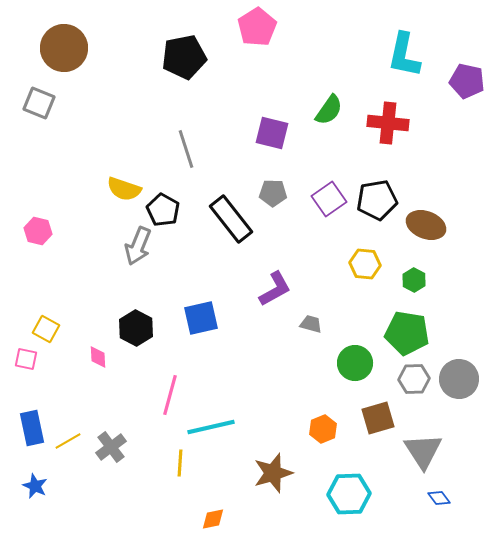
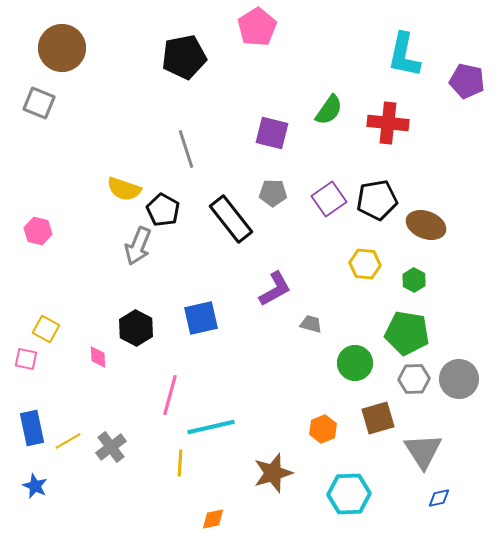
brown circle at (64, 48): moved 2 px left
blue diamond at (439, 498): rotated 65 degrees counterclockwise
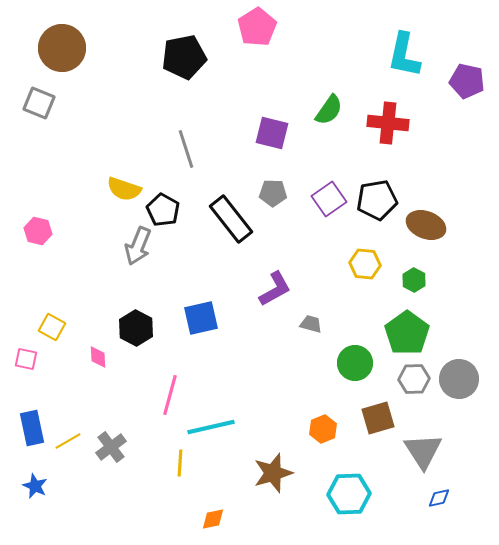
yellow square at (46, 329): moved 6 px right, 2 px up
green pentagon at (407, 333): rotated 27 degrees clockwise
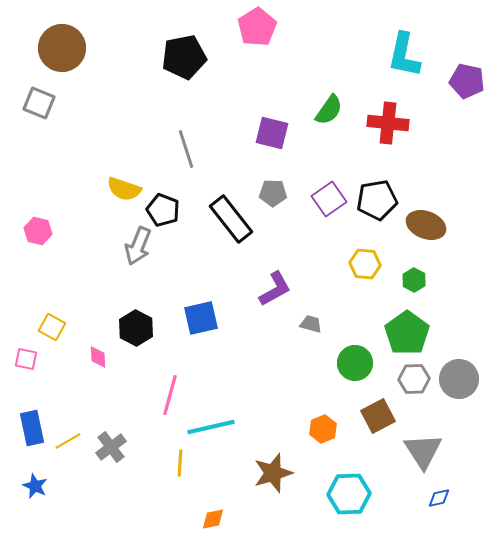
black pentagon at (163, 210): rotated 8 degrees counterclockwise
brown square at (378, 418): moved 2 px up; rotated 12 degrees counterclockwise
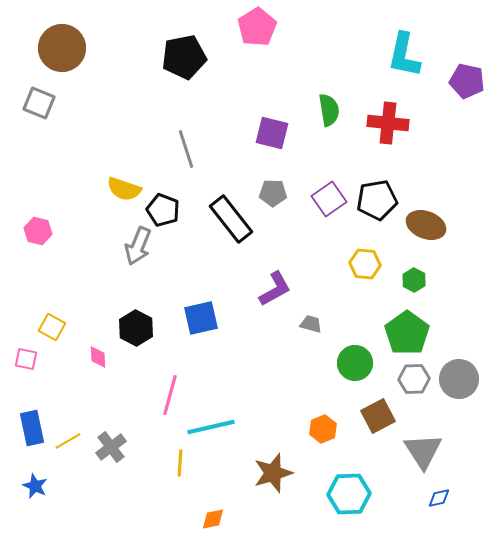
green semicircle at (329, 110): rotated 44 degrees counterclockwise
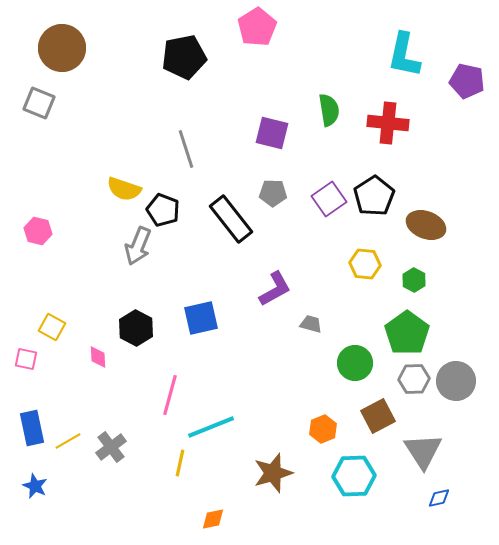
black pentagon at (377, 200): moved 3 px left, 4 px up; rotated 24 degrees counterclockwise
gray circle at (459, 379): moved 3 px left, 2 px down
cyan line at (211, 427): rotated 9 degrees counterclockwise
yellow line at (180, 463): rotated 8 degrees clockwise
cyan hexagon at (349, 494): moved 5 px right, 18 px up
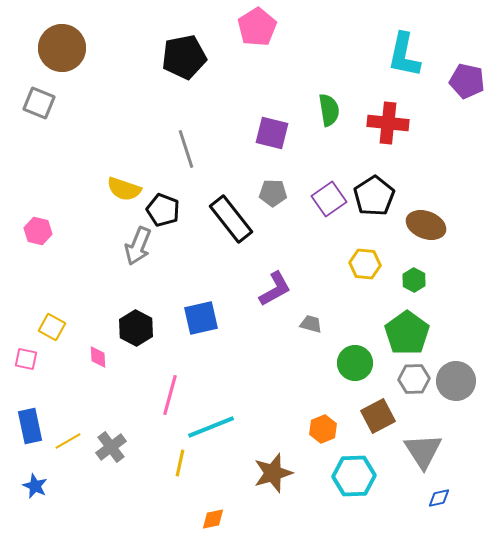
blue rectangle at (32, 428): moved 2 px left, 2 px up
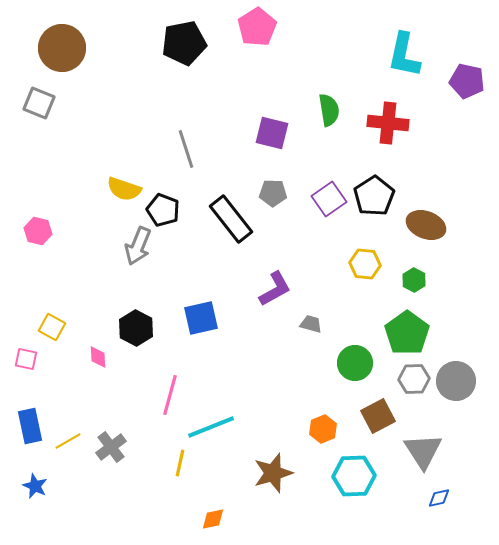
black pentagon at (184, 57): moved 14 px up
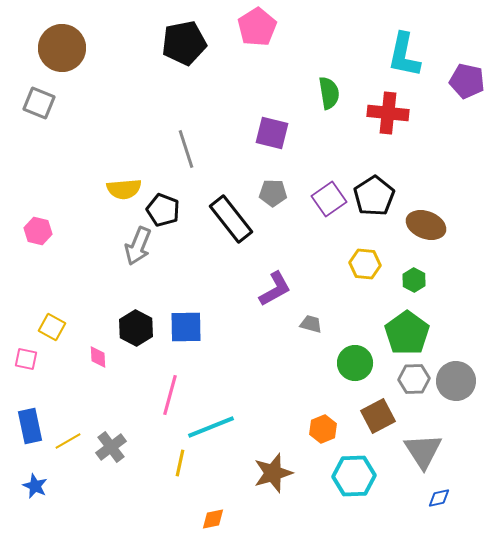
green semicircle at (329, 110): moved 17 px up
red cross at (388, 123): moved 10 px up
yellow semicircle at (124, 189): rotated 24 degrees counterclockwise
blue square at (201, 318): moved 15 px left, 9 px down; rotated 12 degrees clockwise
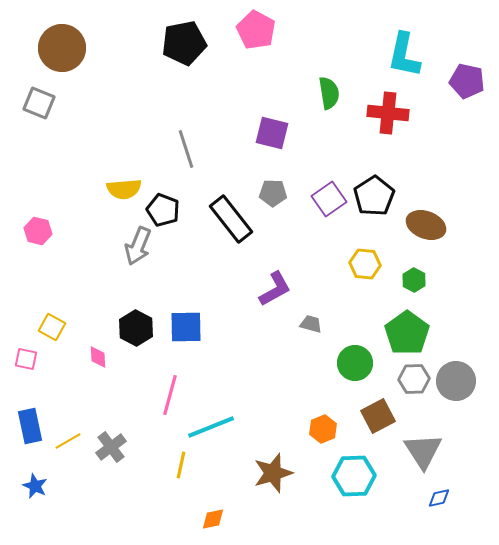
pink pentagon at (257, 27): moved 1 px left, 3 px down; rotated 12 degrees counterclockwise
yellow line at (180, 463): moved 1 px right, 2 px down
